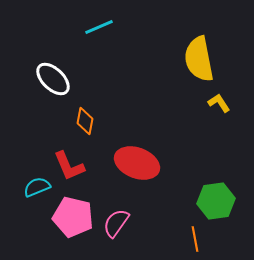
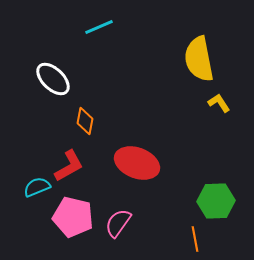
red L-shape: rotated 96 degrees counterclockwise
green hexagon: rotated 6 degrees clockwise
pink semicircle: moved 2 px right
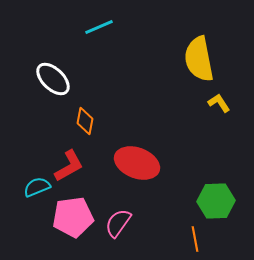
pink pentagon: rotated 21 degrees counterclockwise
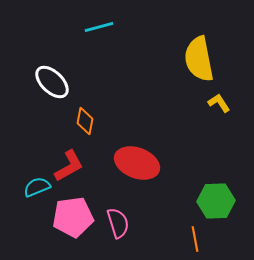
cyan line: rotated 8 degrees clockwise
white ellipse: moved 1 px left, 3 px down
pink semicircle: rotated 128 degrees clockwise
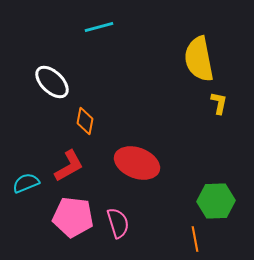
yellow L-shape: rotated 45 degrees clockwise
cyan semicircle: moved 11 px left, 4 px up
pink pentagon: rotated 15 degrees clockwise
